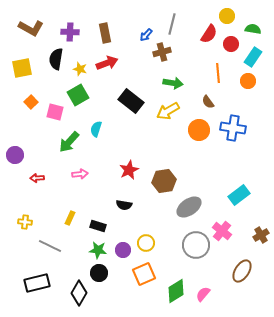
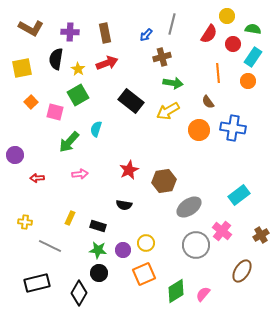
red circle at (231, 44): moved 2 px right
brown cross at (162, 52): moved 5 px down
yellow star at (80, 69): moved 2 px left; rotated 16 degrees clockwise
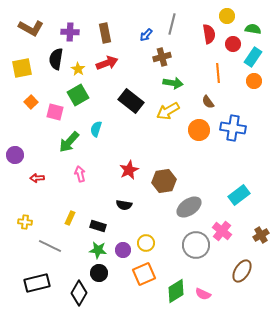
red semicircle at (209, 34): rotated 42 degrees counterclockwise
orange circle at (248, 81): moved 6 px right
pink arrow at (80, 174): rotated 98 degrees counterclockwise
pink semicircle at (203, 294): rotated 105 degrees counterclockwise
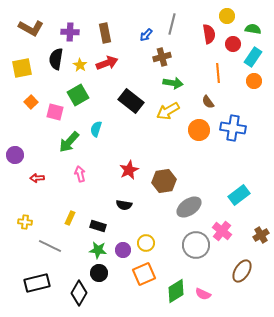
yellow star at (78, 69): moved 2 px right, 4 px up
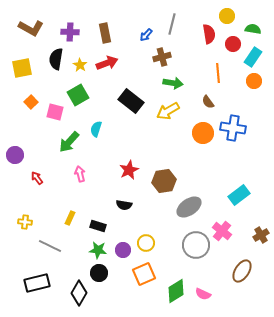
orange circle at (199, 130): moved 4 px right, 3 px down
red arrow at (37, 178): rotated 56 degrees clockwise
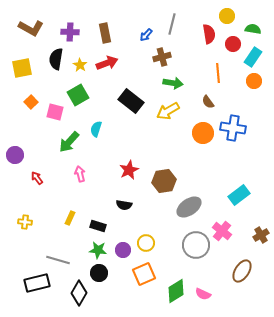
gray line at (50, 246): moved 8 px right, 14 px down; rotated 10 degrees counterclockwise
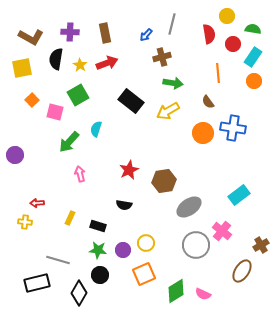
brown L-shape at (31, 28): moved 9 px down
orange square at (31, 102): moved 1 px right, 2 px up
red arrow at (37, 178): moved 25 px down; rotated 56 degrees counterclockwise
brown cross at (261, 235): moved 10 px down
black circle at (99, 273): moved 1 px right, 2 px down
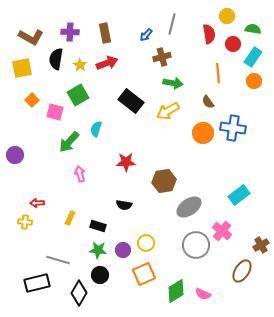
red star at (129, 170): moved 3 px left, 8 px up; rotated 24 degrees clockwise
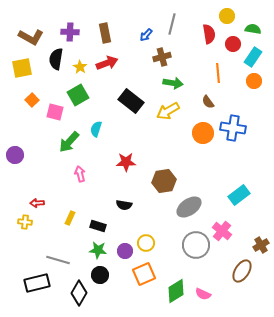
yellow star at (80, 65): moved 2 px down
purple circle at (123, 250): moved 2 px right, 1 px down
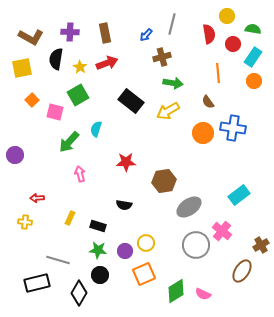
red arrow at (37, 203): moved 5 px up
